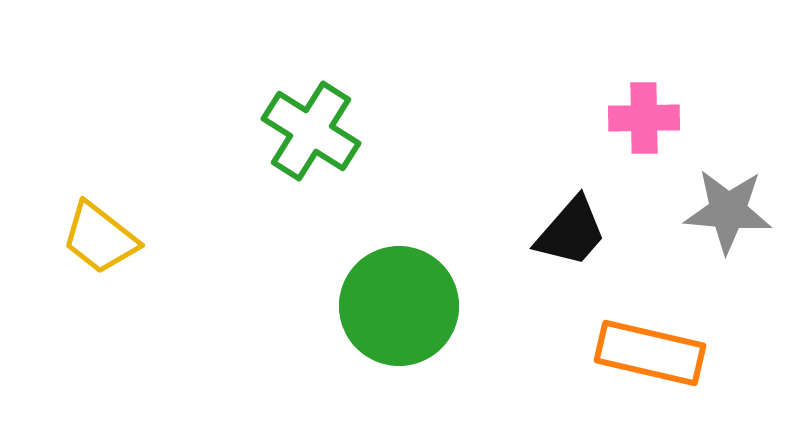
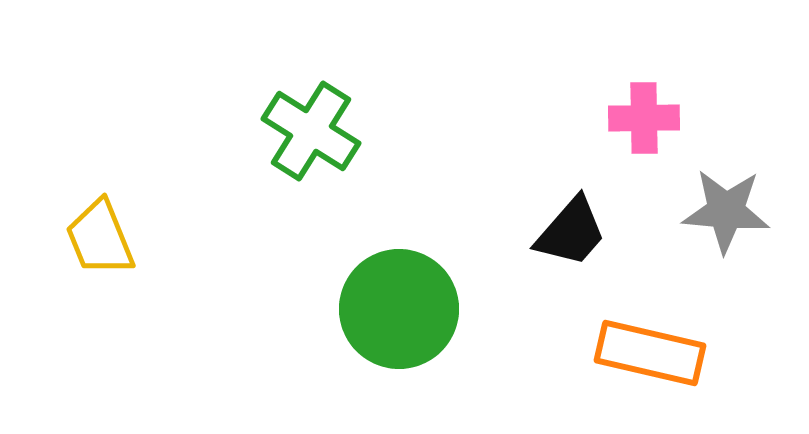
gray star: moved 2 px left
yellow trapezoid: rotated 30 degrees clockwise
green circle: moved 3 px down
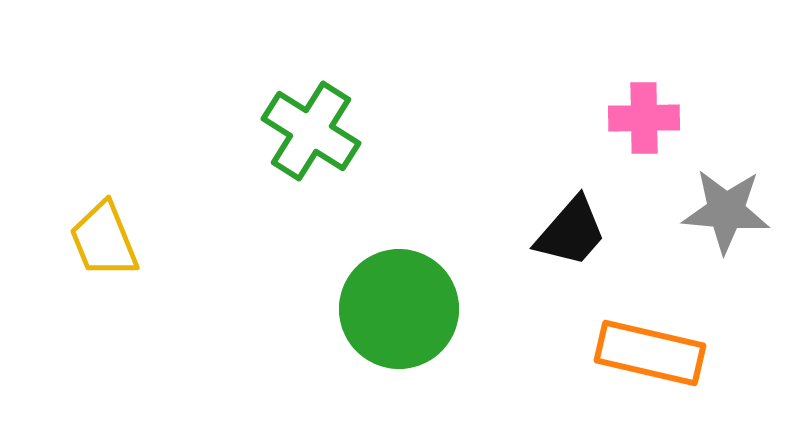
yellow trapezoid: moved 4 px right, 2 px down
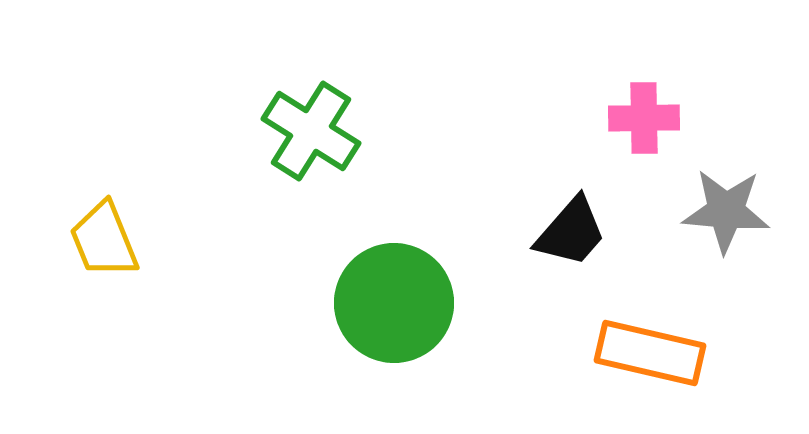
green circle: moved 5 px left, 6 px up
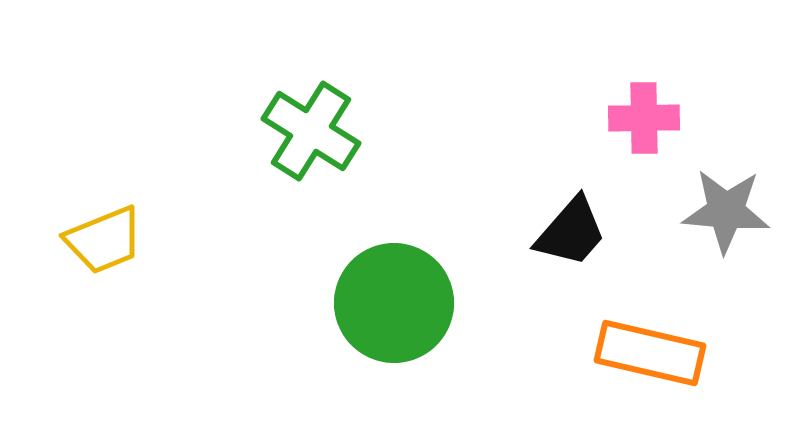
yellow trapezoid: rotated 90 degrees counterclockwise
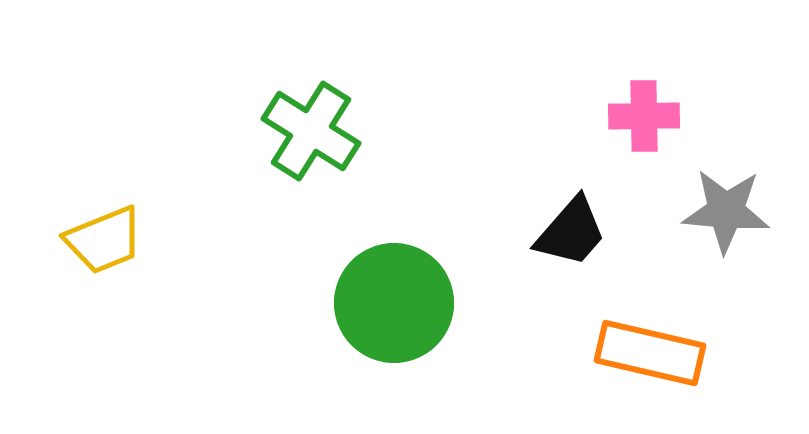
pink cross: moved 2 px up
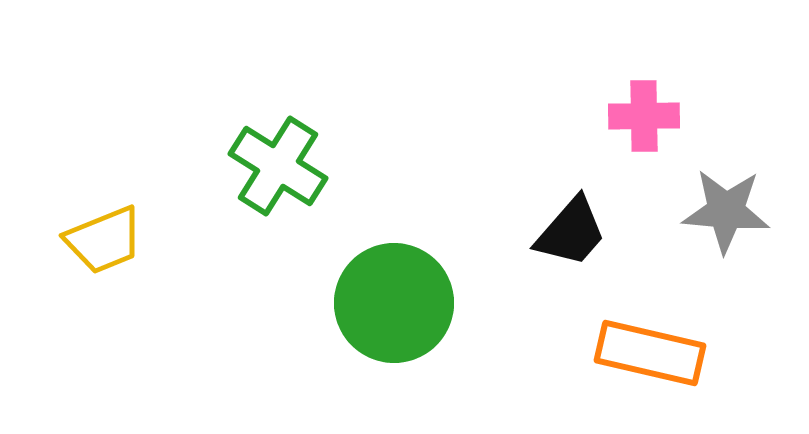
green cross: moved 33 px left, 35 px down
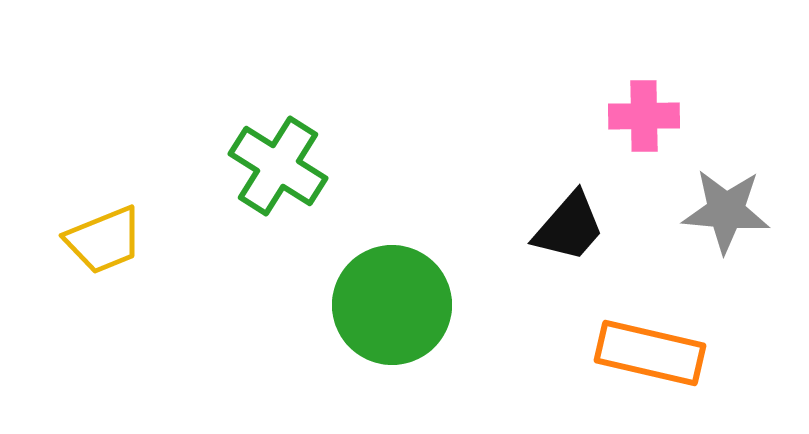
black trapezoid: moved 2 px left, 5 px up
green circle: moved 2 px left, 2 px down
